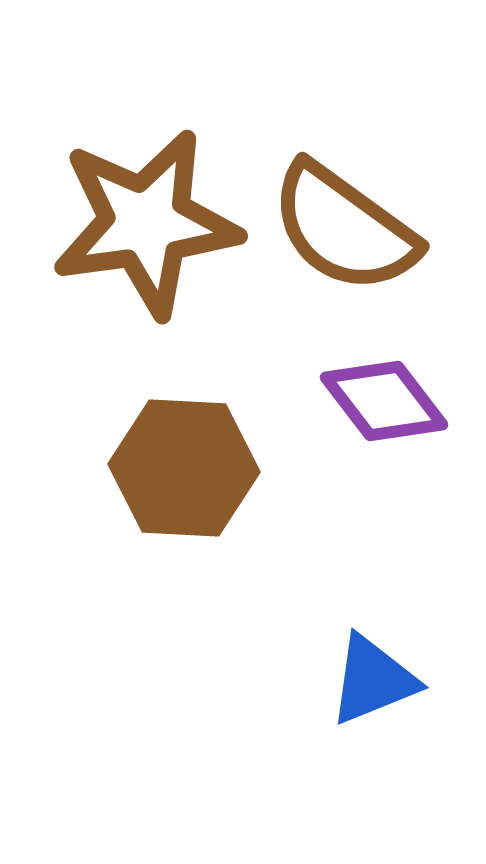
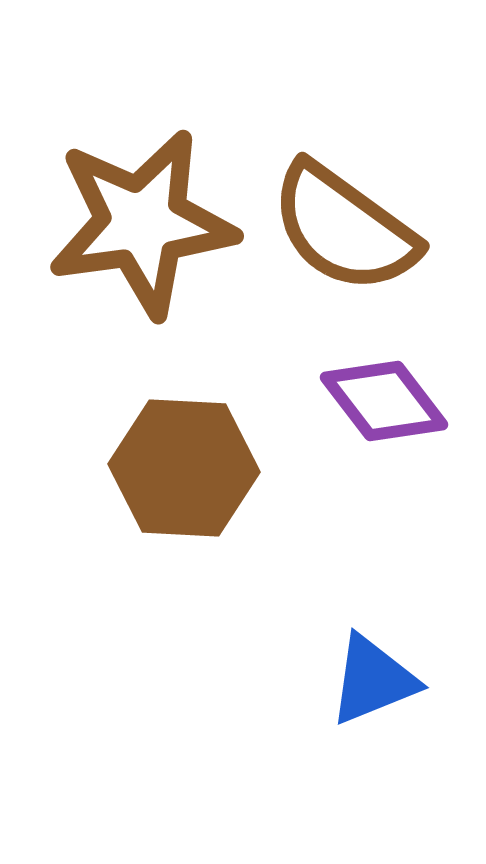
brown star: moved 4 px left
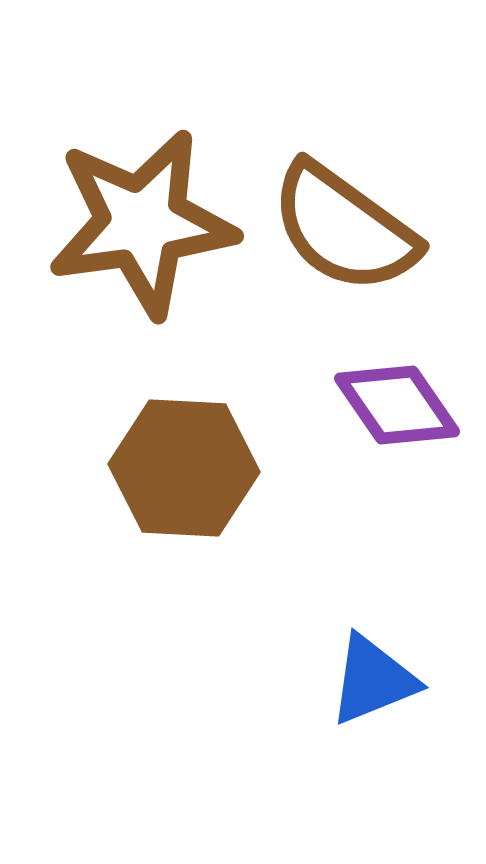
purple diamond: moved 13 px right, 4 px down; rotated 3 degrees clockwise
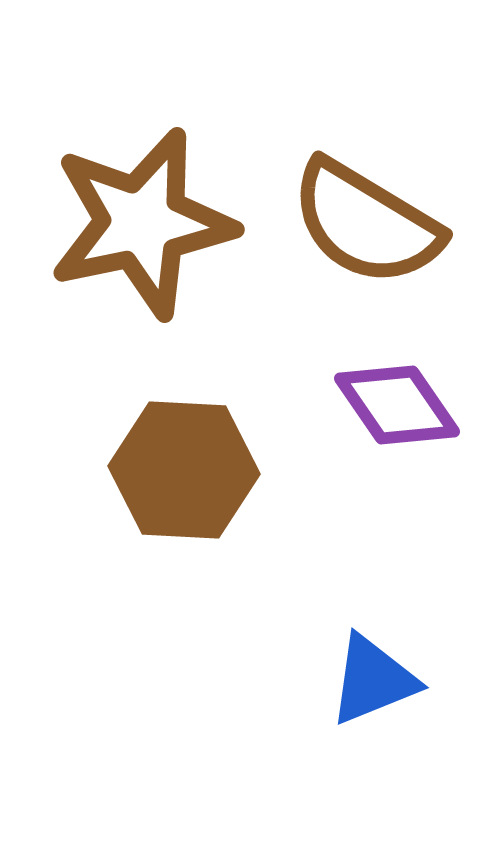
brown star: rotated 4 degrees counterclockwise
brown semicircle: moved 22 px right, 5 px up; rotated 5 degrees counterclockwise
brown hexagon: moved 2 px down
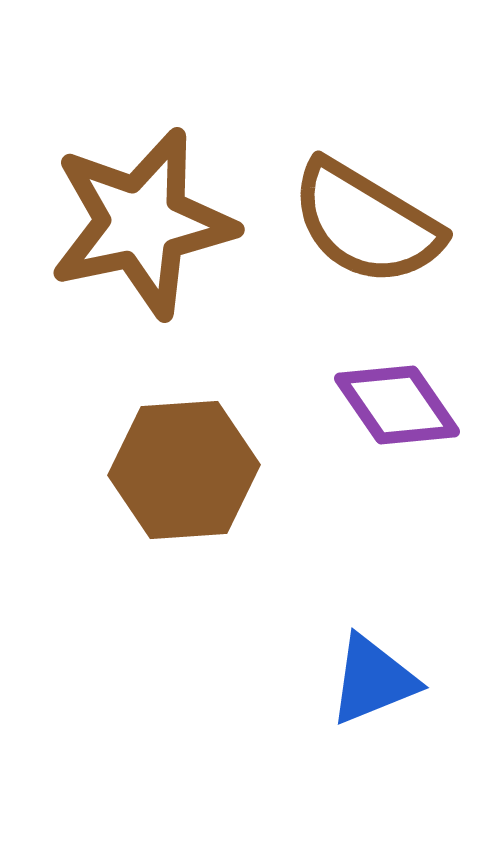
brown hexagon: rotated 7 degrees counterclockwise
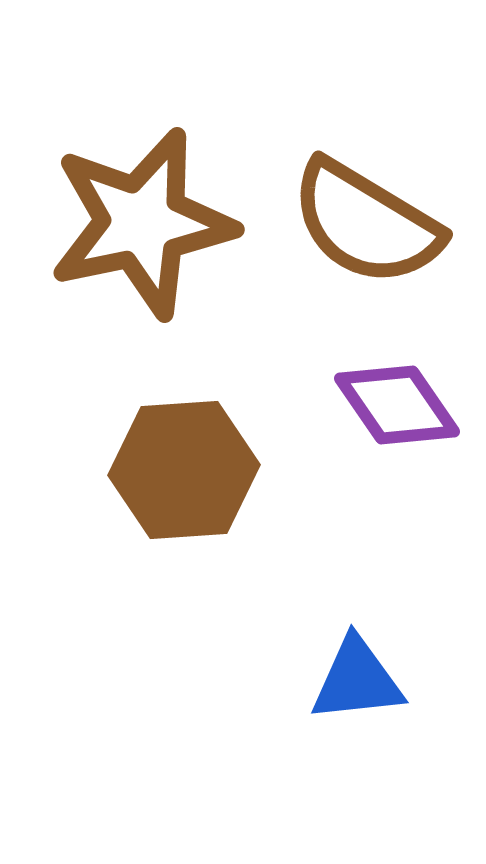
blue triangle: moved 16 px left; rotated 16 degrees clockwise
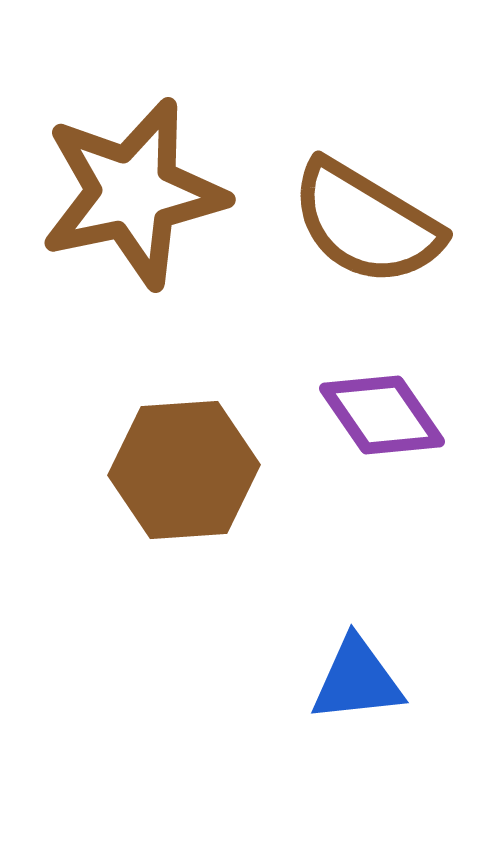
brown star: moved 9 px left, 30 px up
purple diamond: moved 15 px left, 10 px down
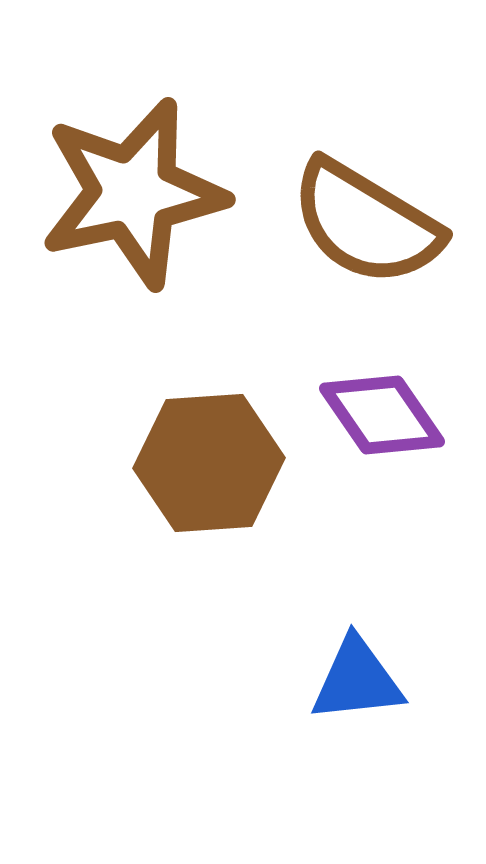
brown hexagon: moved 25 px right, 7 px up
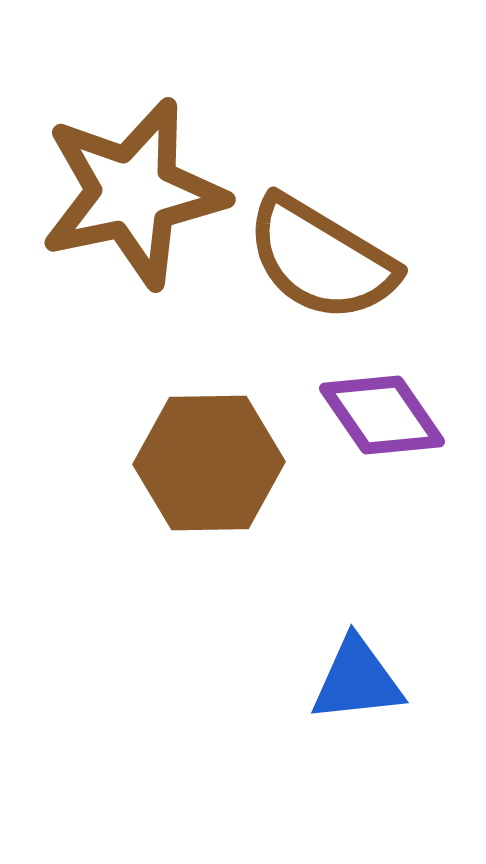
brown semicircle: moved 45 px left, 36 px down
brown hexagon: rotated 3 degrees clockwise
